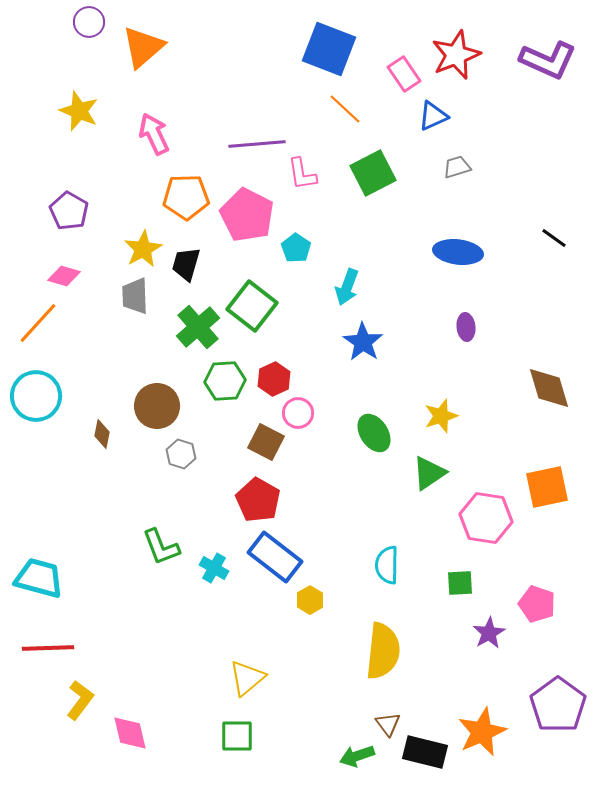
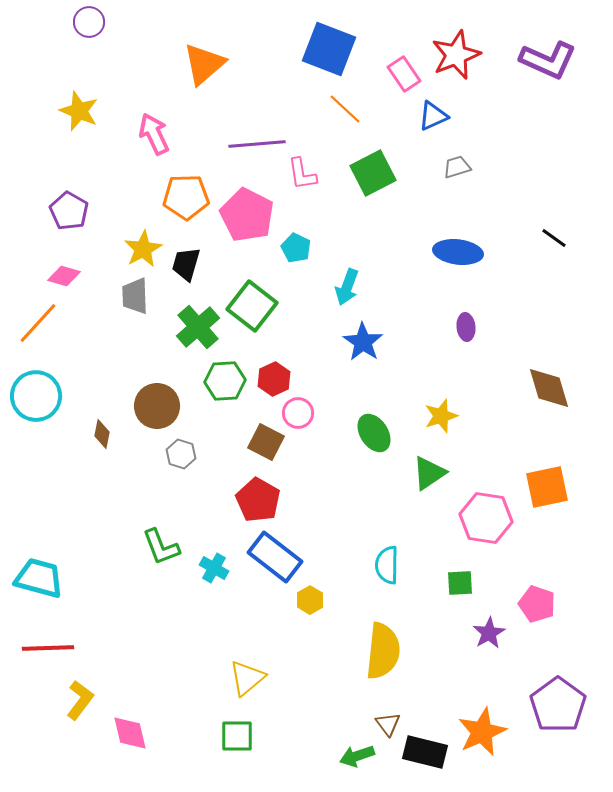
orange triangle at (143, 47): moved 61 px right, 17 px down
cyan pentagon at (296, 248): rotated 8 degrees counterclockwise
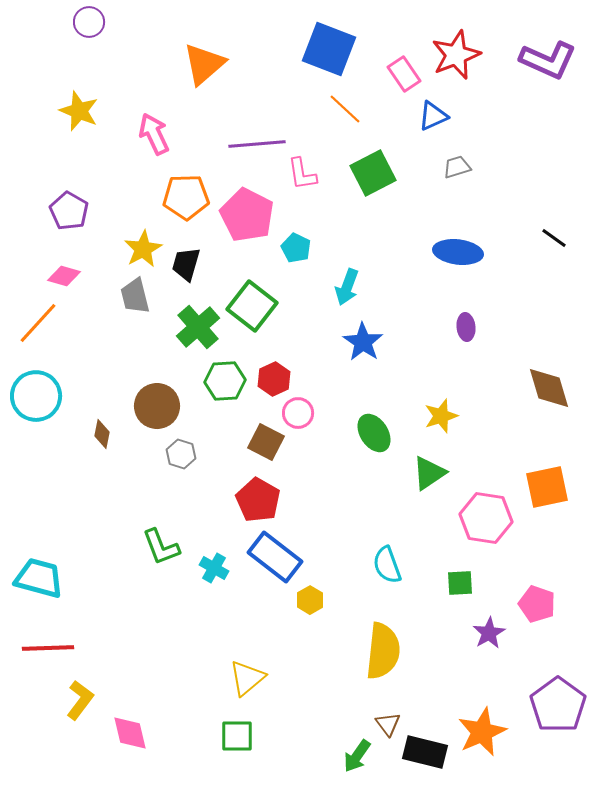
gray trapezoid at (135, 296): rotated 12 degrees counterclockwise
cyan semicircle at (387, 565): rotated 21 degrees counterclockwise
green arrow at (357, 756): rotated 36 degrees counterclockwise
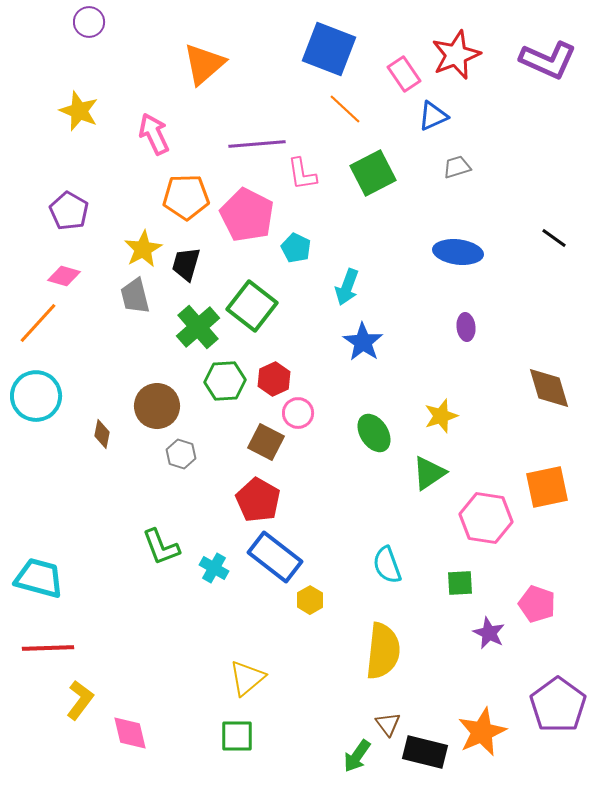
purple star at (489, 633): rotated 16 degrees counterclockwise
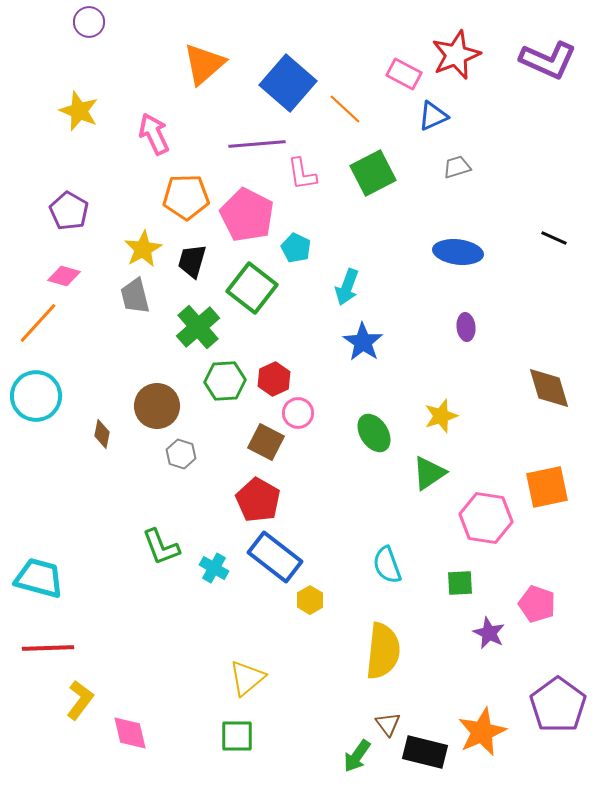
blue square at (329, 49): moved 41 px left, 34 px down; rotated 20 degrees clockwise
pink rectangle at (404, 74): rotated 28 degrees counterclockwise
black line at (554, 238): rotated 12 degrees counterclockwise
black trapezoid at (186, 264): moved 6 px right, 3 px up
green square at (252, 306): moved 18 px up
